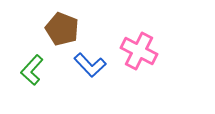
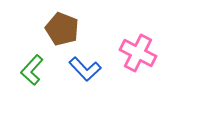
pink cross: moved 1 px left, 2 px down
blue L-shape: moved 5 px left, 4 px down
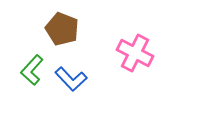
pink cross: moved 3 px left
blue L-shape: moved 14 px left, 10 px down
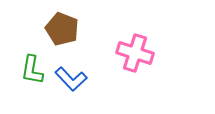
pink cross: rotated 9 degrees counterclockwise
green L-shape: rotated 32 degrees counterclockwise
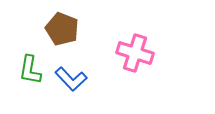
green L-shape: moved 2 px left
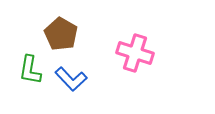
brown pentagon: moved 1 px left, 5 px down; rotated 8 degrees clockwise
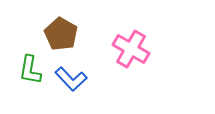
pink cross: moved 4 px left, 4 px up; rotated 12 degrees clockwise
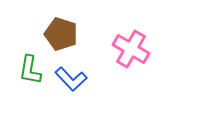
brown pentagon: rotated 12 degrees counterclockwise
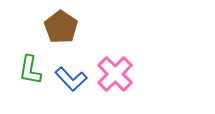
brown pentagon: moved 7 px up; rotated 16 degrees clockwise
pink cross: moved 16 px left, 25 px down; rotated 15 degrees clockwise
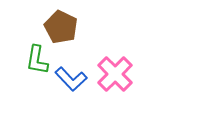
brown pentagon: rotated 8 degrees counterclockwise
green L-shape: moved 7 px right, 10 px up
